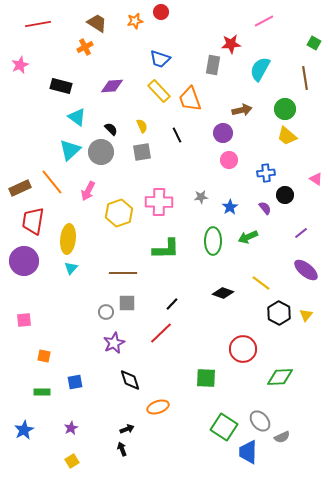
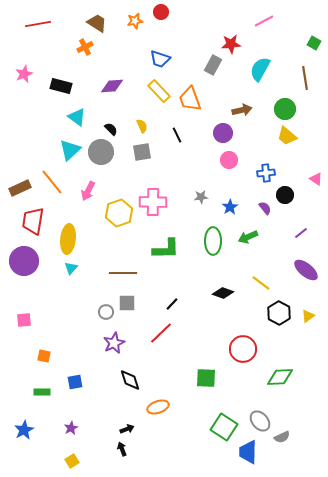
pink star at (20, 65): moved 4 px right, 9 px down
gray rectangle at (213, 65): rotated 18 degrees clockwise
pink cross at (159, 202): moved 6 px left
yellow triangle at (306, 315): moved 2 px right, 1 px down; rotated 16 degrees clockwise
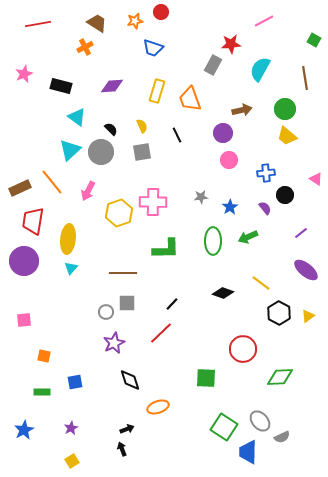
green square at (314, 43): moved 3 px up
blue trapezoid at (160, 59): moved 7 px left, 11 px up
yellow rectangle at (159, 91): moved 2 px left; rotated 60 degrees clockwise
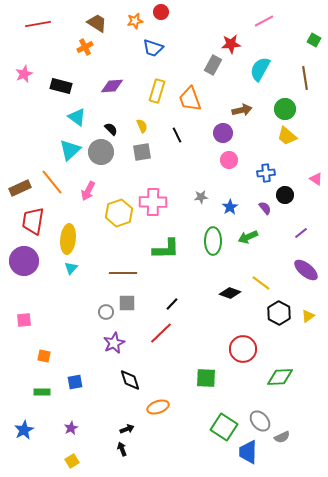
black diamond at (223, 293): moved 7 px right
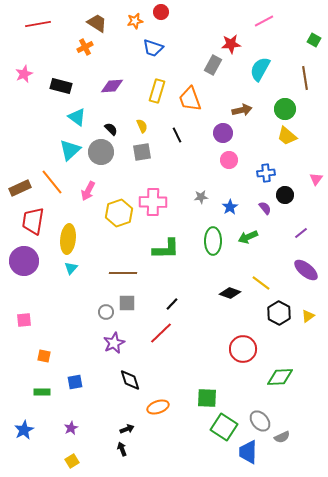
pink triangle at (316, 179): rotated 32 degrees clockwise
green square at (206, 378): moved 1 px right, 20 px down
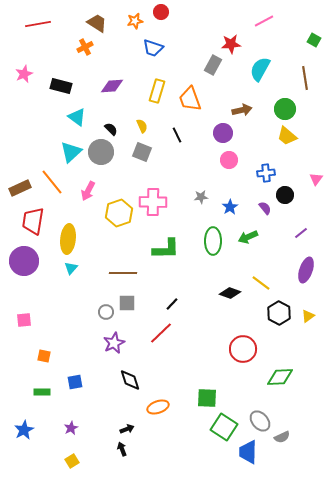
cyan triangle at (70, 150): moved 1 px right, 2 px down
gray square at (142, 152): rotated 30 degrees clockwise
purple ellipse at (306, 270): rotated 70 degrees clockwise
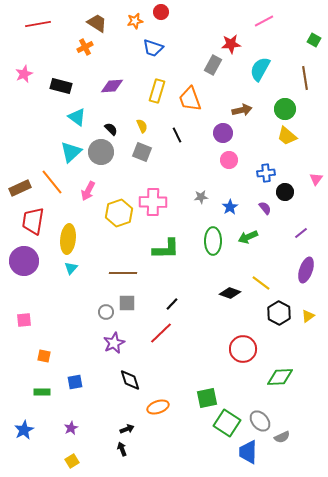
black circle at (285, 195): moved 3 px up
green square at (207, 398): rotated 15 degrees counterclockwise
green square at (224, 427): moved 3 px right, 4 px up
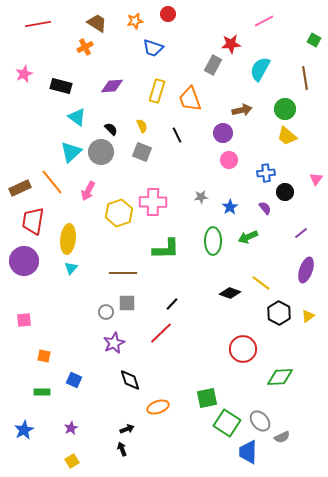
red circle at (161, 12): moved 7 px right, 2 px down
blue square at (75, 382): moved 1 px left, 2 px up; rotated 35 degrees clockwise
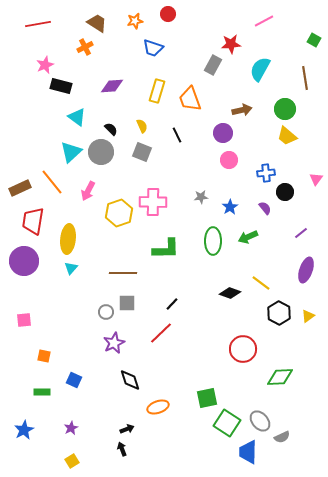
pink star at (24, 74): moved 21 px right, 9 px up
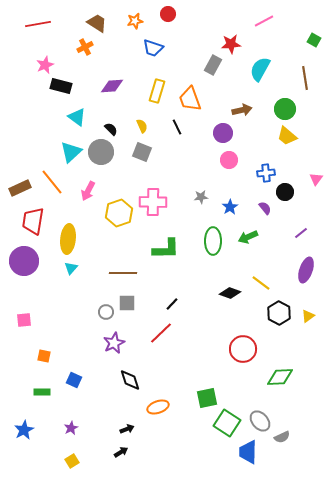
black line at (177, 135): moved 8 px up
black arrow at (122, 449): moved 1 px left, 3 px down; rotated 80 degrees clockwise
